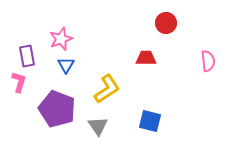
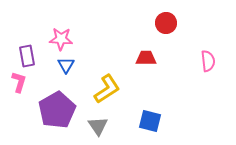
pink star: rotated 25 degrees clockwise
purple pentagon: moved 1 px down; rotated 21 degrees clockwise
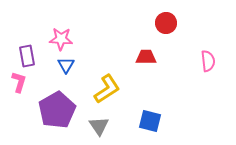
red trapezoid: moved 1 px up
gray triangle: moved 1 px right
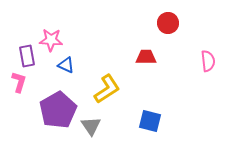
red circle: moved 2 px right
pink star: moved 10 px left, 1 px down
blue triangle: rotated 36 degrees counterclockwise
purple pentagon: moved 1 px right
gray triangle: moved 8 px left
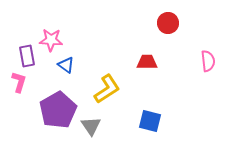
red trapezoid: moved 1 px right, 5 px down
blue triangle: rotated 12 degrees clockwise
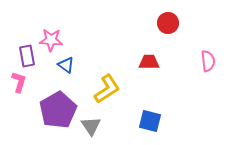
red trapezoid: moved 2 px right
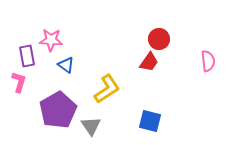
red circle: moved 9 px left, 16 px down
red trapezoid: rotated 125 degrees clockwise
